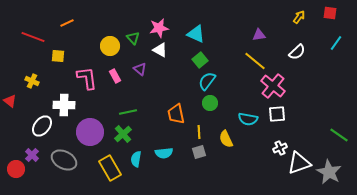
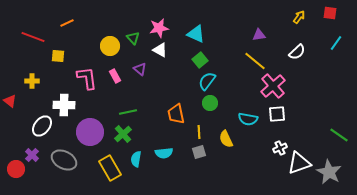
yellow cross at (32, 81): rotated 24 degrees counterclockwise
pink cross at (273, 86): rotated 10 degrees clockwise
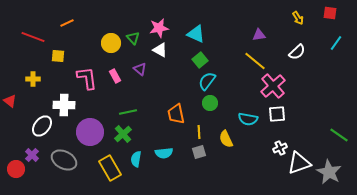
yellow arrow at (299, 17): moved 1 px left, 1 px down; rotated 112 degrees clockwise
yellow circle at (110, 46): moved 1 px right, 3 px up
yellow cross at (32, 81): moved 1 px right, 2 px up
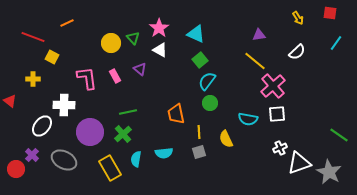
pink star at (159, 28): rotated 24 degrees counterclockwise
yellow square at (58, 56): moved 6 px left, 1 px down; rotated 24 degrees clockwise
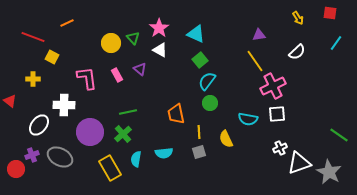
yellow line at (255, 61): rotated 15 degrees clockwise
pink rectangle at (115, 76): moved 2 px right, 1 px up
pink cross at (273, 86): rotated 15 degrees clockwise
white ellipse at (42, 126): moved 3 px left, 1 px up
purple cross at (32, 155): rotated 24 degrees clockwise
gray ellipse at (64, 160): moved 4 px left, 3 px up
